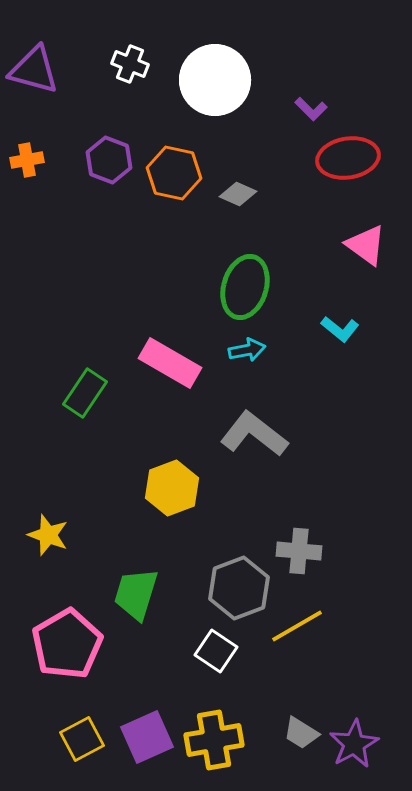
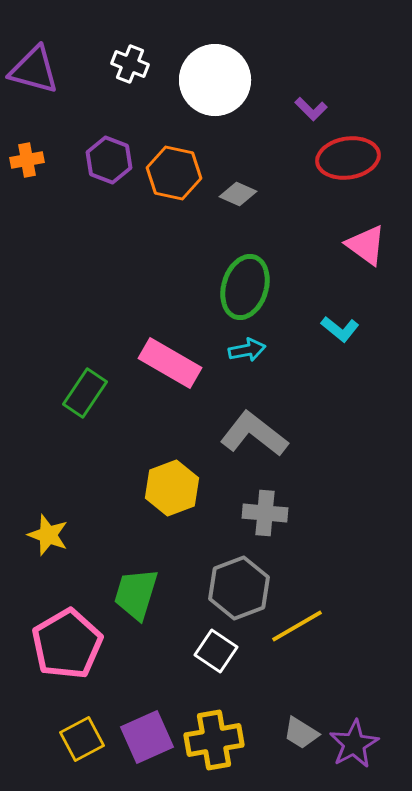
gray cross: moved 34 px left, 38 px up
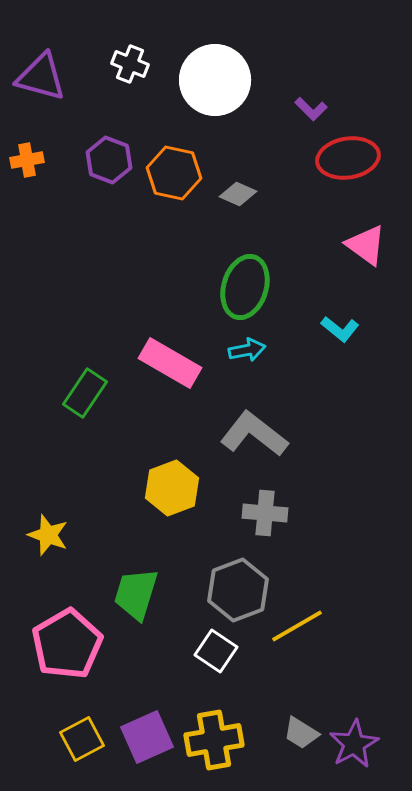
purple triangle: moved 7 px right, 7 px down
gray hexagon: moved 1 px left, 2 px down
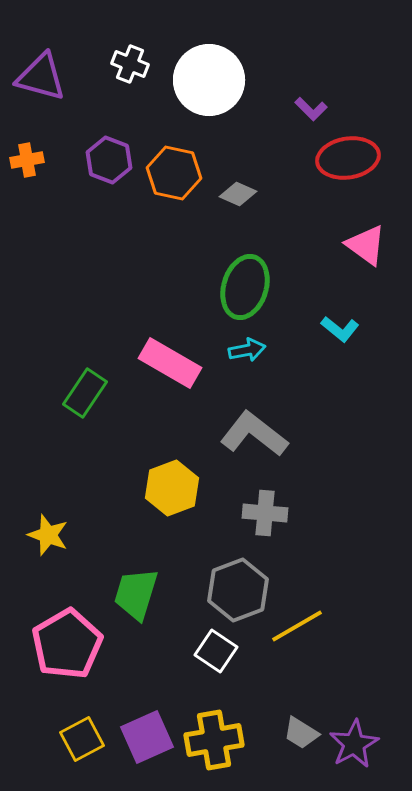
white circle: moved 6 px left
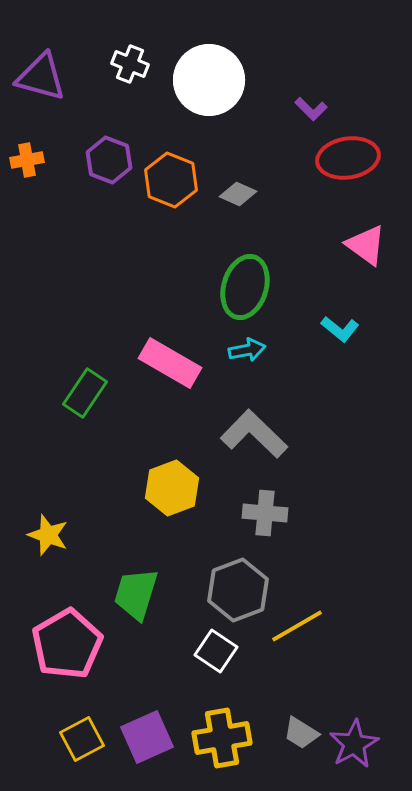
orange hexagon: moved 3 px left, 7 px down; rotated 10 degrees clockwise
gray L-shape: rotated 6 degrees clockwise
yellow cross: moved 8 px right, 2 px up
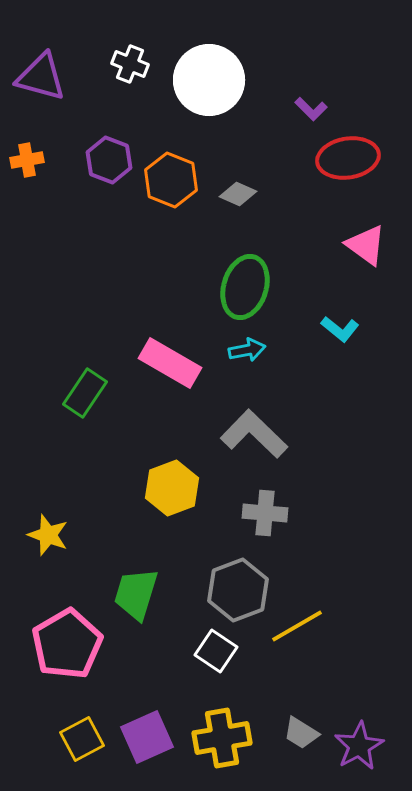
purple star: moved 5 px right, 2 px down
